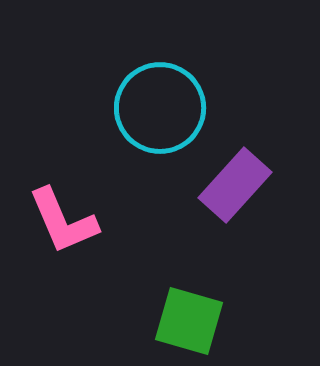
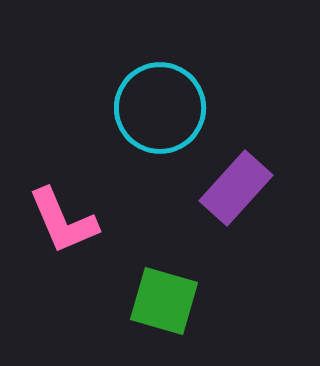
purple rectangle: moved 1 px right, 3 px down
green square: moved 25 px left, 20 px up
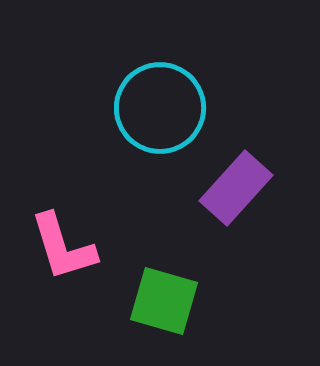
pink L-shape: moved 26 px down; rotated 6 degrees clockwise
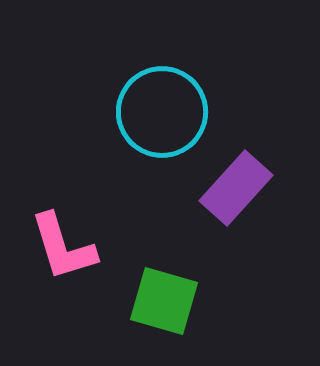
cyan circle: moved 2 px right, 4 px down
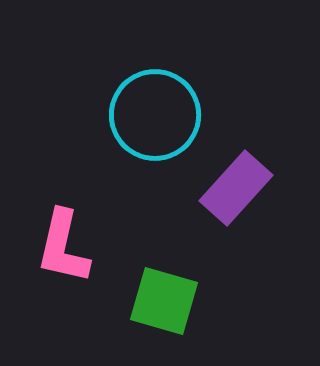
cyan circle: moved 7 px left, 3 px down
pink L-shape: rotated 30 degrees clockwise
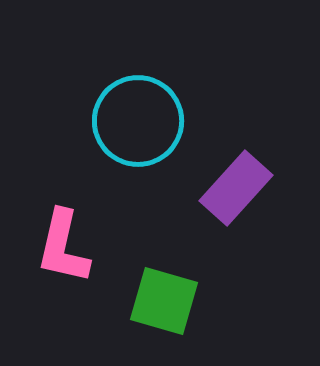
cyan circle: moved 17 px left, 6 px down
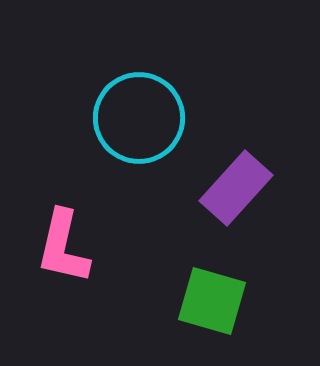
cyan circle: moved 1 px right, 3 px up
green square: moved 48 px right
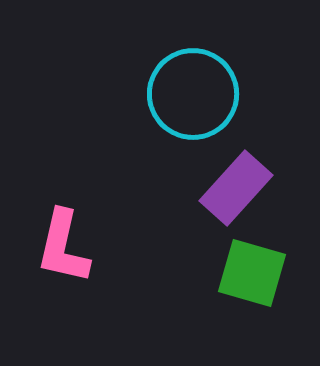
cyan circle: moved 54 px right, 24 px up
green square: moved 40 px right, 28 px up
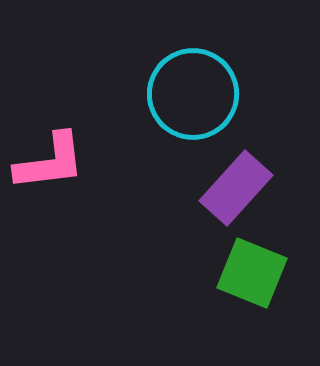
pink L-shape: moved 13 px left, 85 px up; rotated 110 degrees counterclockwise
green square: rotated 6 degrees clockwise
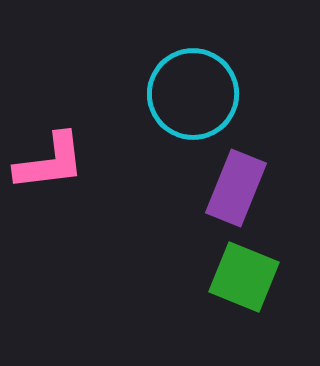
purple rectangle: rotated 20 degrees counterclockwise
green square: moved 8 px left, 4 px down
